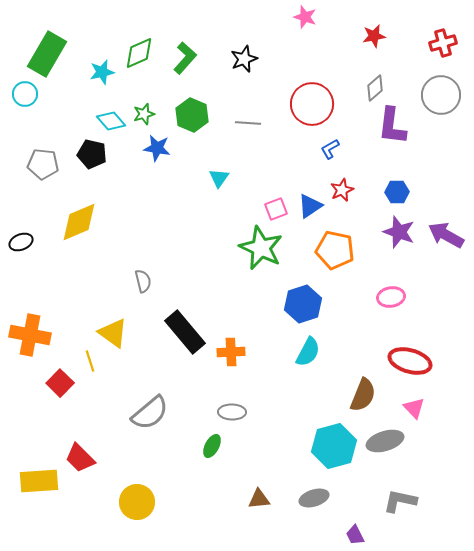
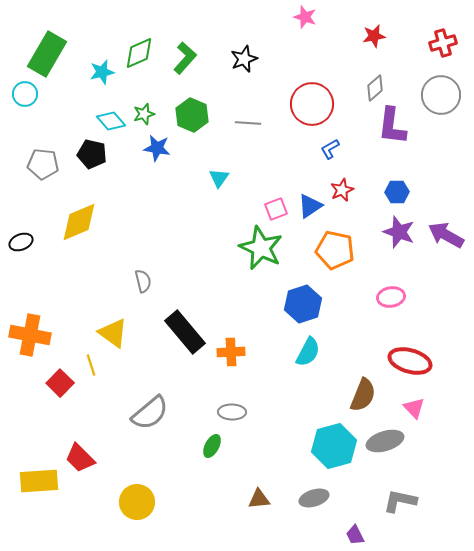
yellow line at (90, 361): moved 1 px right, 4 px down
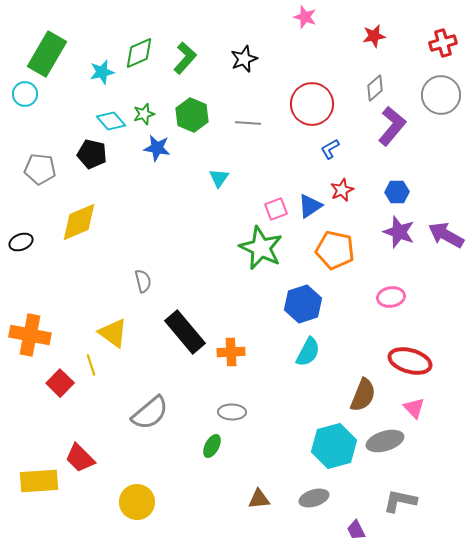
purple L-shape at (392, 126): rotated 147 degrees counterclockwise
gray pentagon at (43, 164): moved 3 px left, 5 px down
purple trapezoid at (355, 535): moved 1 px right, 5 px up
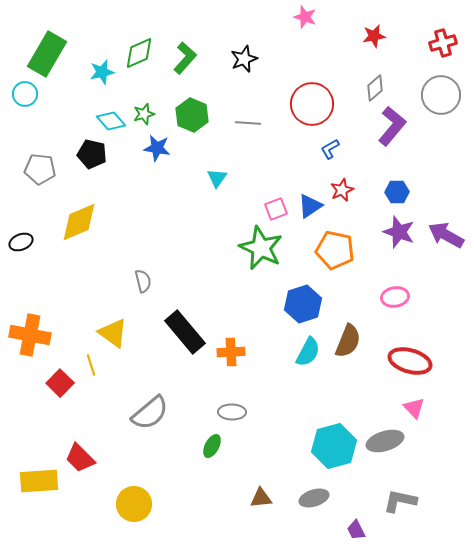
cyan triangle at (219, 178): moved 2 px left
pink ellipse at (391, 297): moved 4 px right
brown semicircle at (363, 395): moved 15 px left, 54 px up
brown triangle at (259, 499): moved 2 px right, 1 px up
yellow circle at (137, 502): moved 3 px left, 2 px down
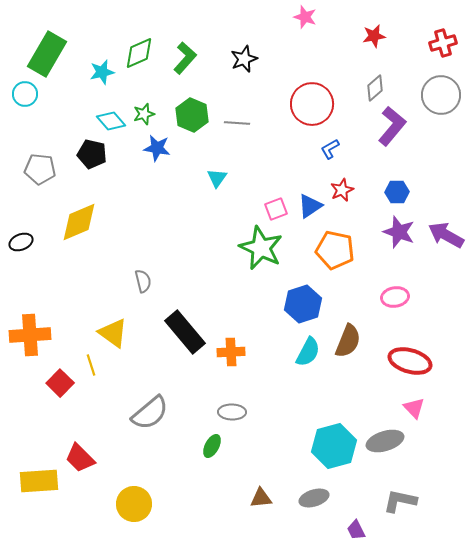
gray line at (248, 123): moved 11 px left
orange cross at (30, 335): rotated 15 degrees counterclockwise
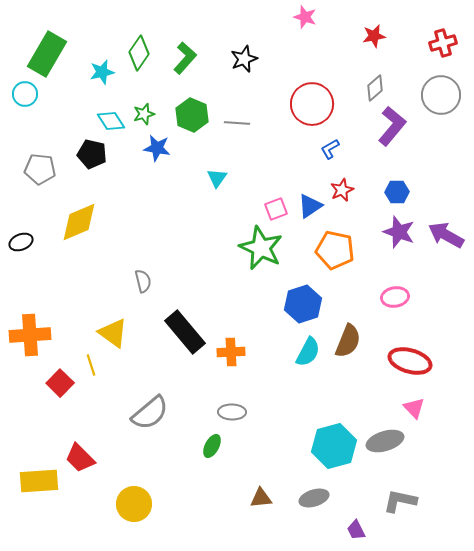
green diamond at (139, 53): rotated 32 degrees counterclockwise
cyan diamond at (111, 121): rotated 8 degrees clockwise
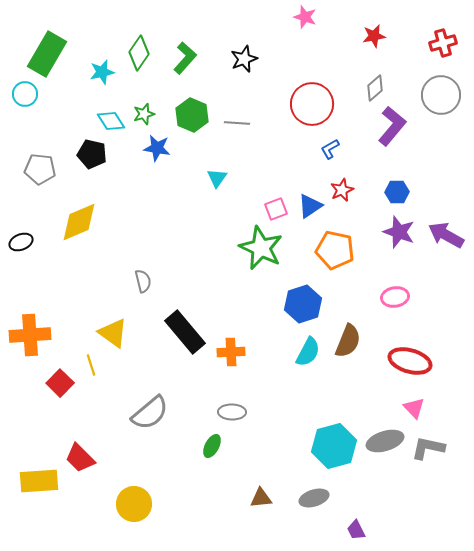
gray L-shape at (400, 501): moved 28 px right, 53 px up
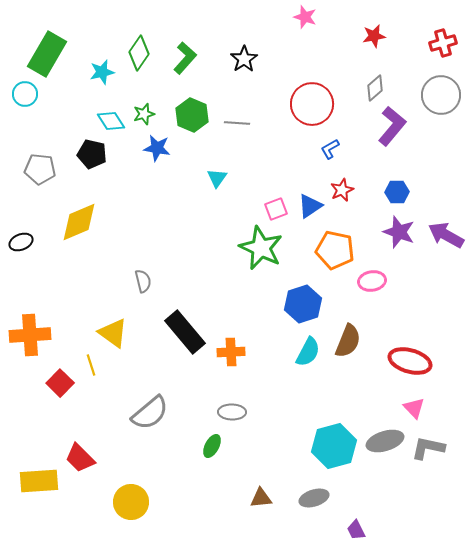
black star at (244, 59): rotated 12 degrees counterclockwise
pink ellipse at (395, 297): moved 23 px left, 16 px up
yellow circle at (134, 504): moved 3 px left, 2 px up
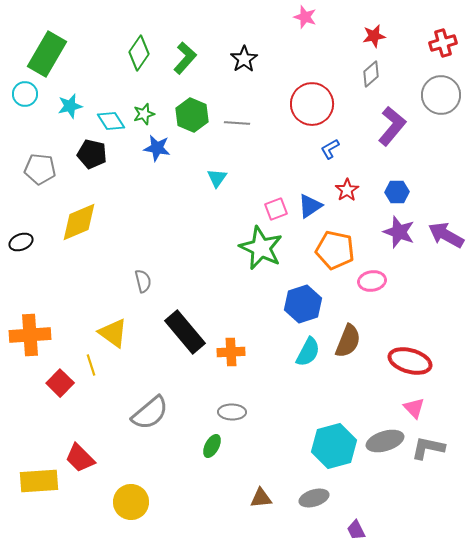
cyan star at (102, 72): moved 32 px left, 34 px down
gray diamond at (375, 88): moved 4 px left, 14 px up
red star at (342, 190): moved 5 px right; rotated 10 degrees counterclockwise
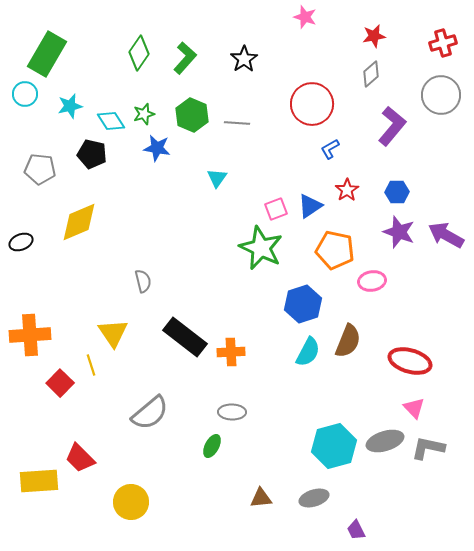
black rectangle at (185, 332): moved 5 px down; rotated 12 degrees counterclockwise
yellow triangle at (113, 333): rotated 20 degrees clockwise
